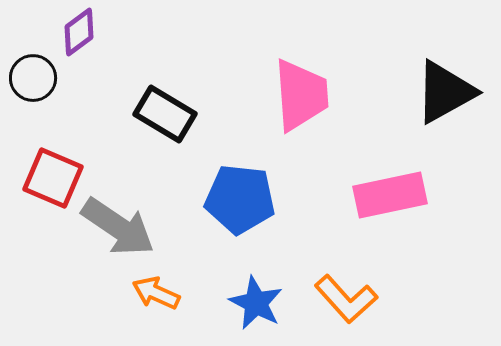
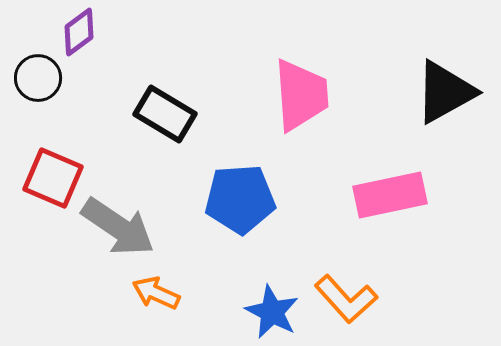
black circle: moved 5 px right
blue pentagon: rotated 10 degrees counterclockwise
blue star: moved 16 px right, 9 px down
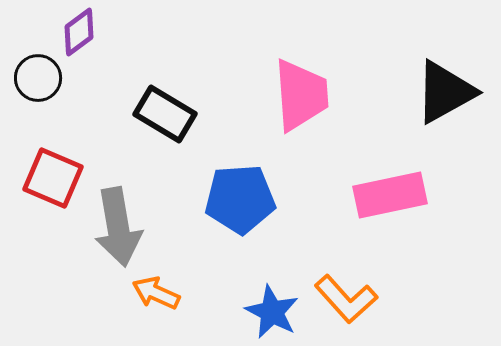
gray arrow: rotated 46 degrees clockwise
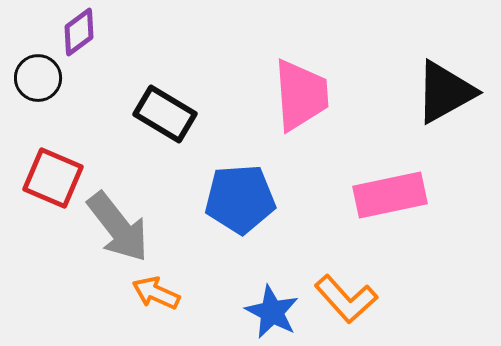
gray arrow: rotated 28 degrees counterclockwise
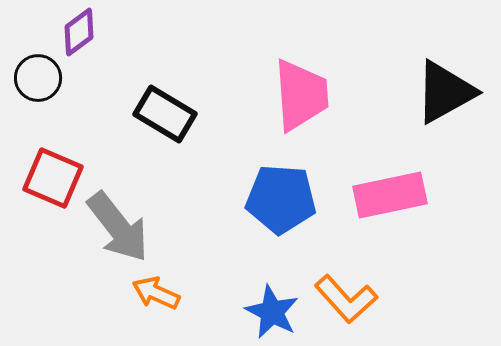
blue pentagon: moved 41 px right; rotated 8 degrees clockwise
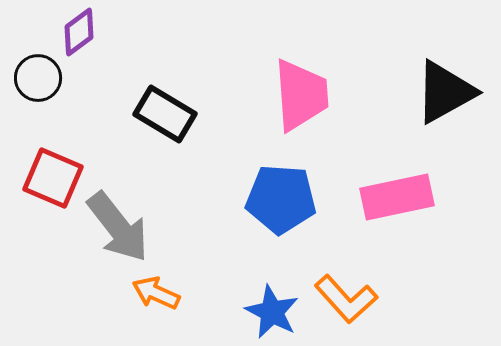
pink rectangle: moved 7 px right, 2 px down
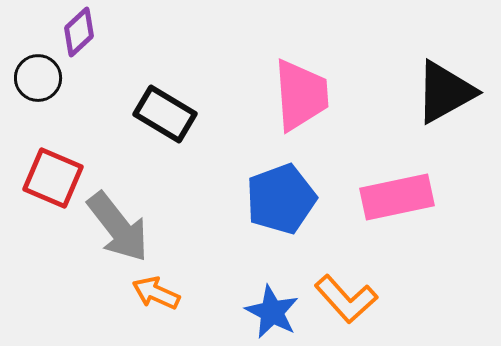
purple diamond: rotated 6 degrees counterclockwise
blue pentagon: rotated 24 degrees counterclockwise
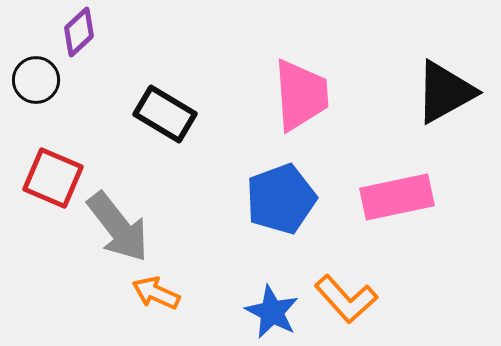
black circle: moved 2 px left, 2 px down
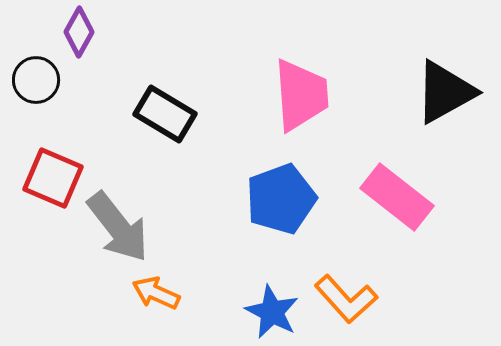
purple diamond: rotated 18 degrees counterclockwise
pink rectangle: rotated 50 degrees clockwise
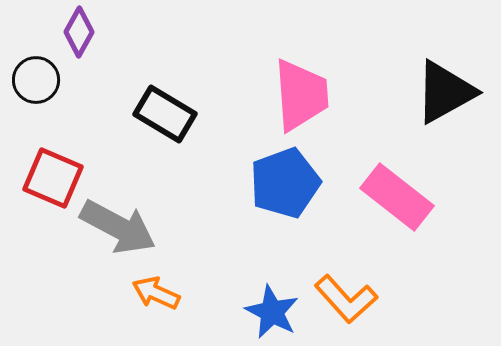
blue pentagon: moved 4 px right, 16 px up
gray arrow: rotated 24 degrees counterclockwise
